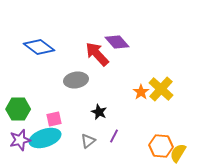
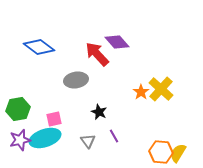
green hexagon: rotated 10 degrees counterclockwise
purple line: rotated 56 degrees counterclockwise
gray triangle: rotated 28 degrees counterclockwise
orange hexagon: moved 6 px down
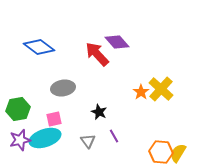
gray ellipse: moved 13 px left, 8 px down
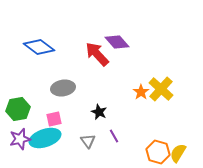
purple star: moved 1 px up
orange hexagon: moved 3 px left; rotated 10 degrees clockwise
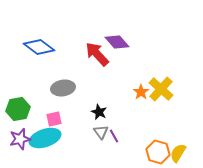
gray triangle: moved 13 px right, 9 px up
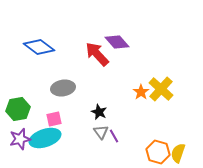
yellow semicircle: rotated 12 degrees counterclockwise
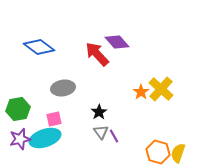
black star: rotated 14 degrees clockwise
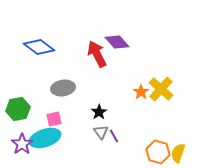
red arrow: rotated 16 degrees clockwise
purple star: moved 2 px right, 5 px down; rotated 20 degrees counterclockwise
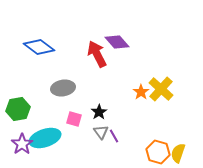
pink square: moved 20 px right; rotated 28 degrees clockwise
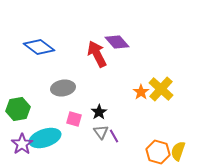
yellow semicircle: moved 2 px up
